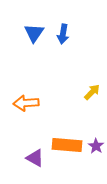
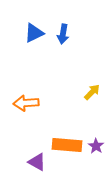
blue triangle: rotated 30 degrees clockwise
purple triangle: moved 2 px right, 4 px down
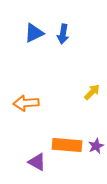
purple star: rotated 14 degrees clockwise
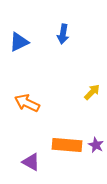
blue triangle: moved 15 px left, 9 px down
orange arrow: moved 1 px right; rotated 30 degrees clockwise
purple star: moved 1 px up; rotated 21 degrees counterclockwise
purple triangle: moved 6 px left
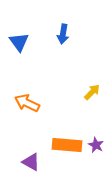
blue triangle: rotated 40 degrees counterclockwise
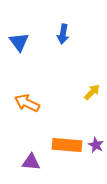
purple triangle: rotated 24 degrees counterclockwise
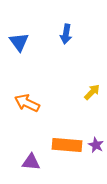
blue arrow: moved 3 px right
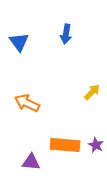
orange rectangle: moved 2 px left
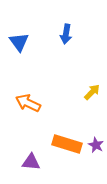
orange arrow: moved 1 px right
orange rectangle: moved 2 px right, 1 px up; rotated 12 degrees clockwise
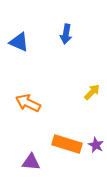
blue triangle: rotated 30 degrees counterclockwise
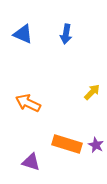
blue triangle: moved 4 px right, 8 px up
purple triangle: rotated 12 degrees clockwise
